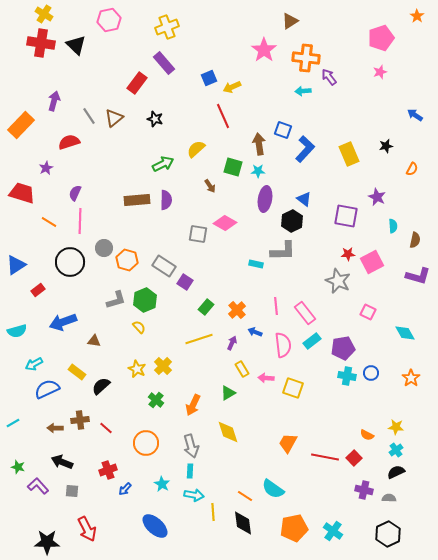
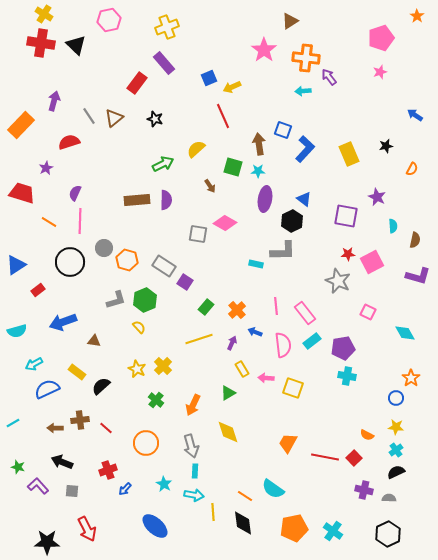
blue circle at (371, 373): moved 25 px right, 25 px down
cyan rectangle at (190, 471): moved 5 px right
cyan star at (162, 484): moved 2 px right
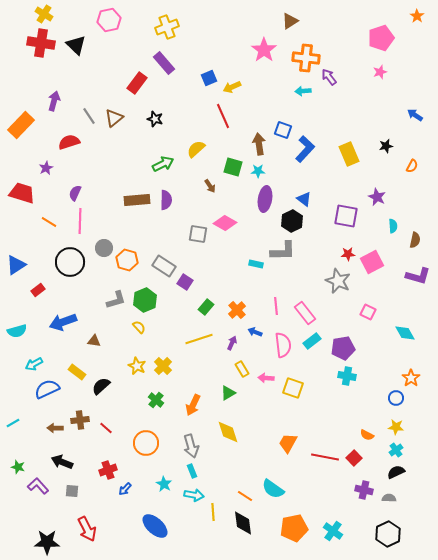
orange semicircle at (412, 169): moved 3 px up
yellow star at (137, 369): moved 3 px up
cyan rectangle at (195, 471): moved 3 px left; rotated 24 degrees counterclockwise
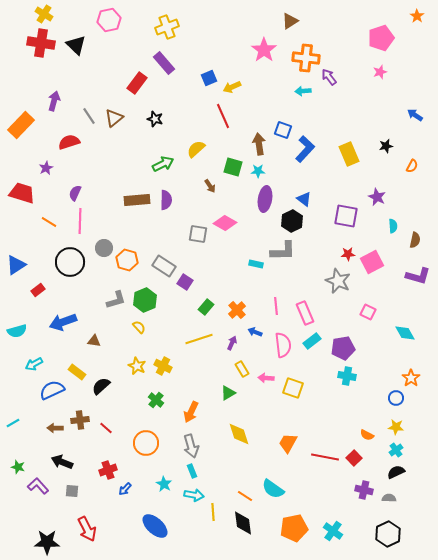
pink rectangle at (305, 313): rotated 15 degrees clockwise
yellow cross at (163, 366): rotated 18 degrees counterclockwise
blue semicircle at (47, 389): moved 5 px right, 1 px down
orange arrow at (193, 405): moved 2 px left, 7 px down
yellow diamond at (228, 432): moved 11 px right, 2 px down
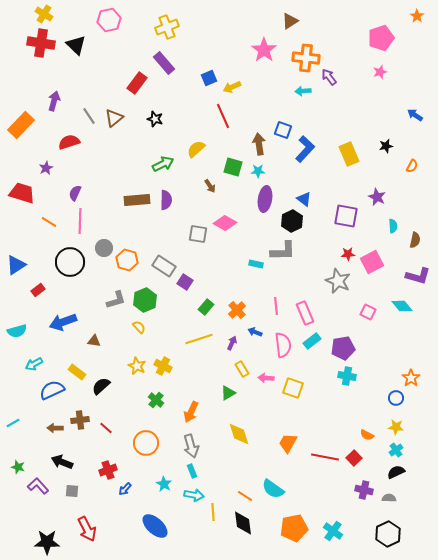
cyan diamond at (405, 333): moved 3 px left, 27 px up; rotated 10 degrees counterclockwise
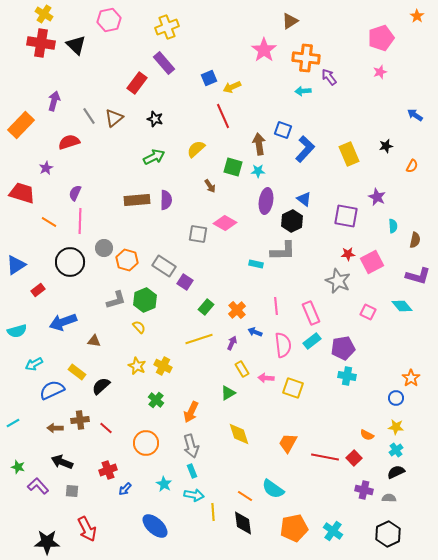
green arrow at (163, 164): moved 9 px left, 7 px up
purple ellipse at (265, 199): moved 1 px right, 2 px down
pink rectangle at (305, 313): moved 6 px right
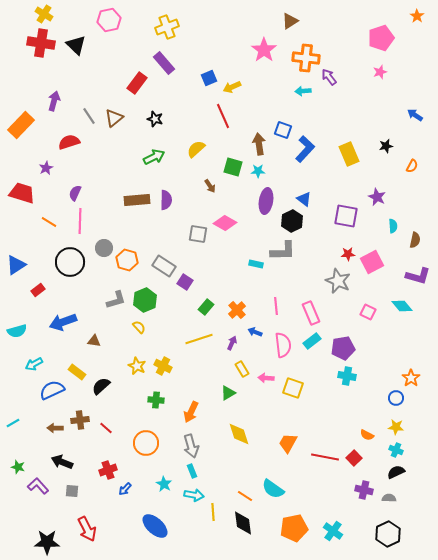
green cross at (156, 400): rotated 35 degrees counterclockwise
cyan cross at (396, 450): rotated 32 degrees counterclockwise
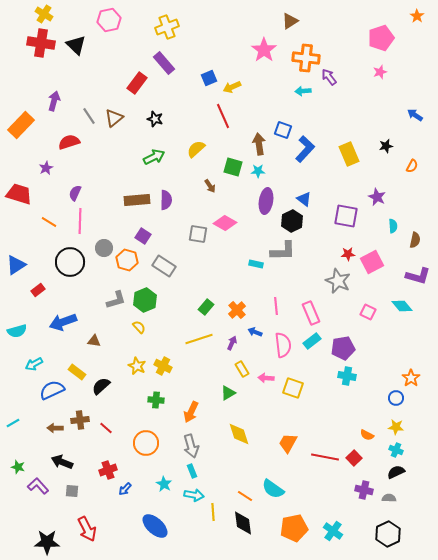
red trapezoid at (22, 193): moved 3 px left, 1 px down
purple square at (185, 282): moved 42 px left, 46 px up
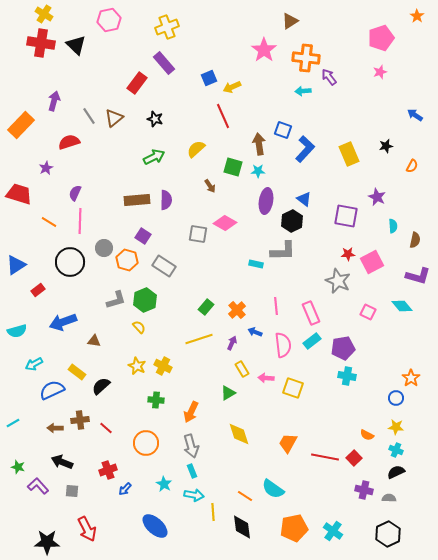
black diamond at (243, 523): moved 1 px left, 4 px down
